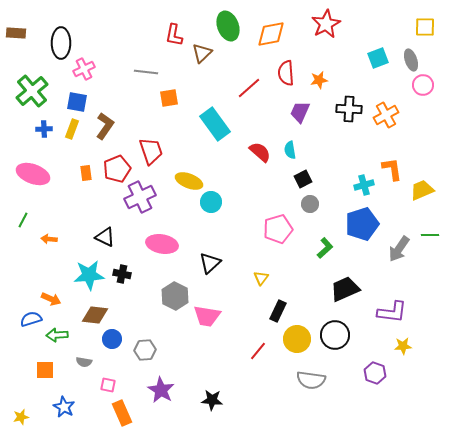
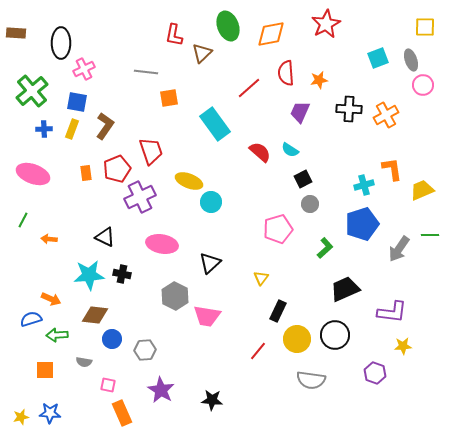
cyan semicircle at (290, 150): rotated 48 degrees counterclockwise
blue star at (64, 407): moved 14 px left, 6 px down; rotated 25 degrees counterclockwise
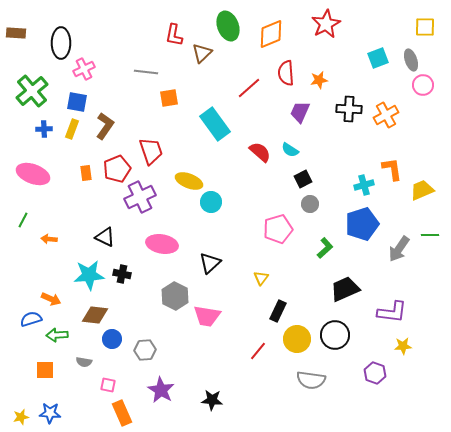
orange diamond at (271, 34): rotated 12 degrees counterclockwise
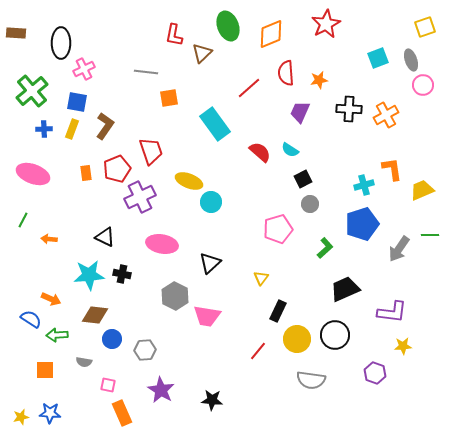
yellow square at (425, 27): rotated 20 degrees counterclockwise
blue semicircle at (31, 319): rotated 50 degrees clockwise
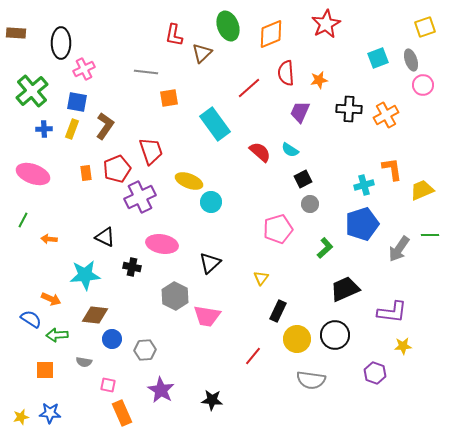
black cross at (122, 274): moved 10 px right, 7 px up
cyan star at (89, 275): moved 4 px left
red line at (258, 351): moved 5 px left, 5 px down
